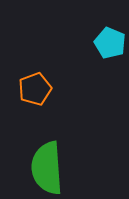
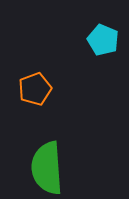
cyan pentagon: moved 7 px left, 3 px up
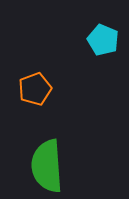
green semicircle: moved 2 px up
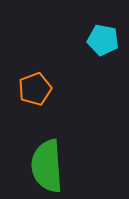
cyan pentagon: rotated 12 degrees counterclockwise
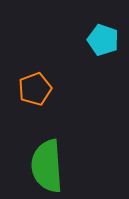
cyan pentagon: rotated 8 degrees clockwise
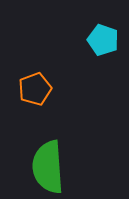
green semicircle: moved 1 px right, 1 px down
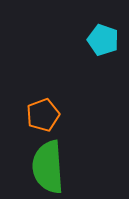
orange pentagon: moved 8 px right, 26 px down
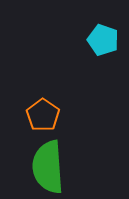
orange pentagon: rotated 16 degrees counterclockwise
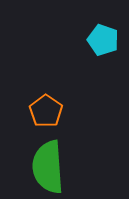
orange pentagon: moved 3 px right, 4 px up
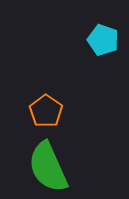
green semicircle: rotated 20 degrees counterclockwise
